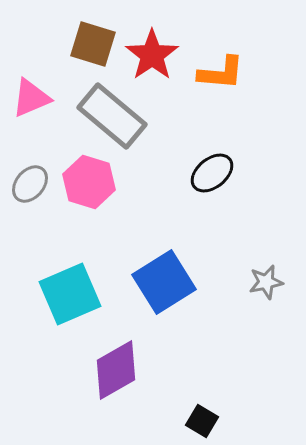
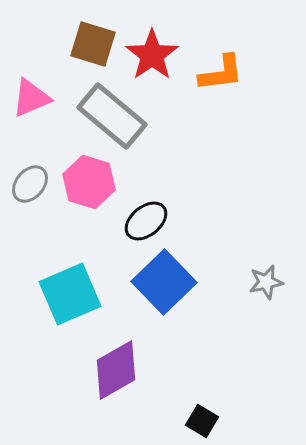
orange L-shape: rotated 12 degrees counterclockwise
black ellipse: moved 66 px left, 48 px down
blue square: rotated 12 degrees counterclockwise
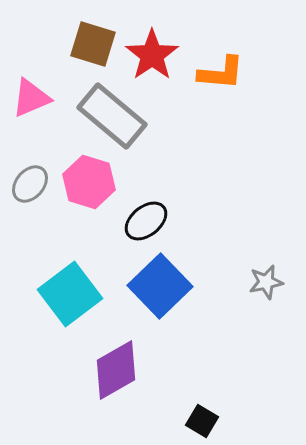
orange L-shape: rotated 12 degrees clockwise
blue square: moved 4 px left, 4 px down
cyan square: rotated 14 degrees counterclockwise
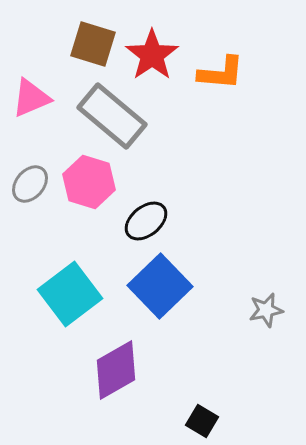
gray star: moved 28 px down
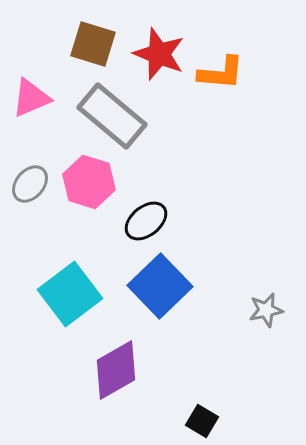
red star: moved 7 px right, 1 px up; rotated 16 degrees counterclockwise
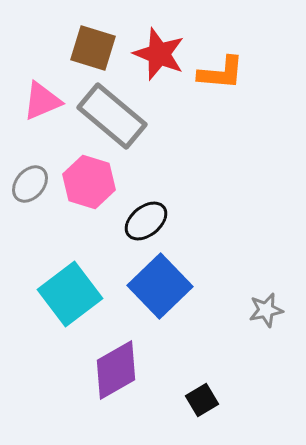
brown square: moved 4 px down
pink triangle: moved 11 px right, 3 px down
black square: moved 21 px up; rotated 28 degrees clockwise
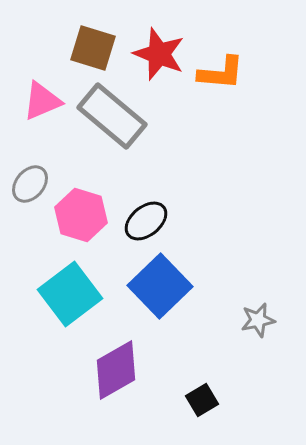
pink hexagon: moved 8 px left, 33 px down
gray star: moved 8 px left, 10 px down
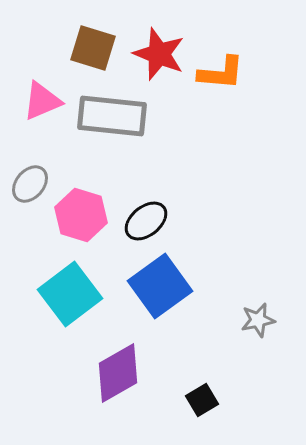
gray rectangle: rotated 34 degrees counterclockwise
blue square: rotated 8 degrees clockwise
purple diamond: moved 2 px right, 3 px down
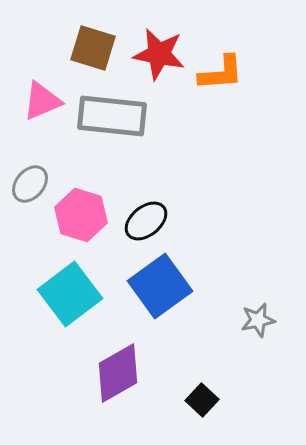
red star: rotated 10 degrees counterclockwise
orange L-shape: rotated 9 degrees counterclockwise
black square: rotated 16 degrees counterclockwise
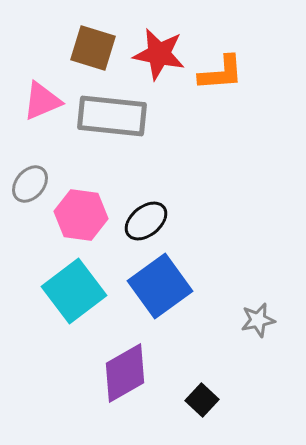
pink hexagon: rotated 9 degrees counterclockwise
cyan square: moved 4 px right, 3 px up
purple diamond: moved 7 px right
